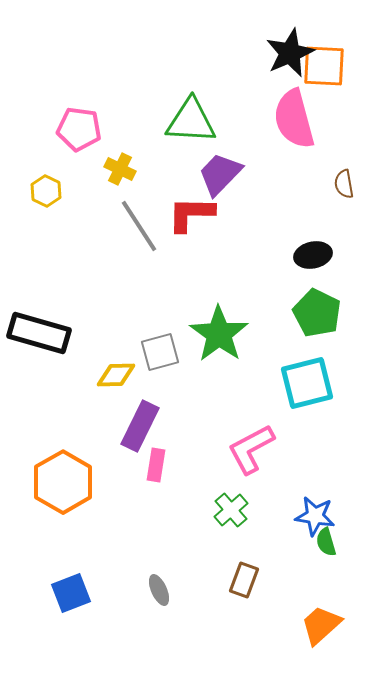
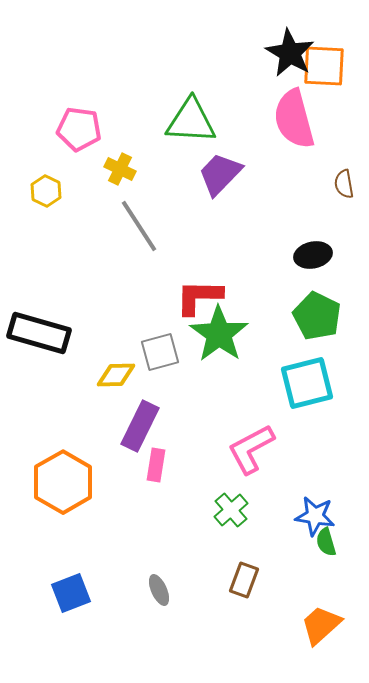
black star: rotated 18 degrees counterclockwise
red L-shape: moved 8 px right, 83 px down
green pentagon: moved 3 px down
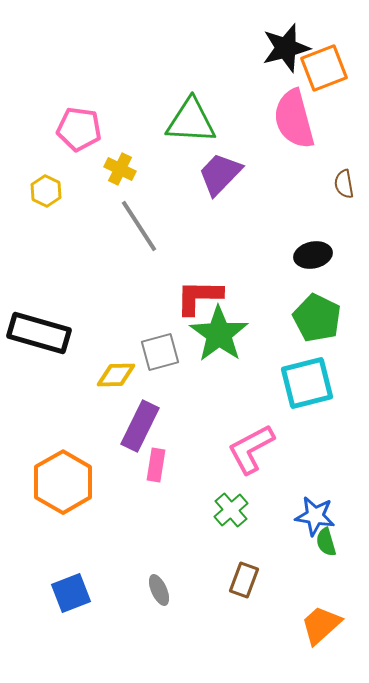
black star: moved 4 px left, 5 px up; rotated 27 degrees clockwise
orange square: moved 2 px down; rotated 24 degrees counterclockwise
green pentagon: moved 2 px down
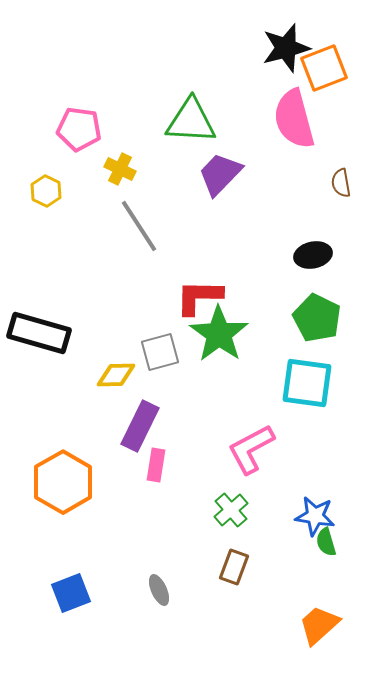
brown semicircle: moved 3 px left, 1 px up
cyan square: rotated 22 degrees clockwise
brown rectangle: moved 10 px left, 13 px up
orange trapezoid: moved 2 px left
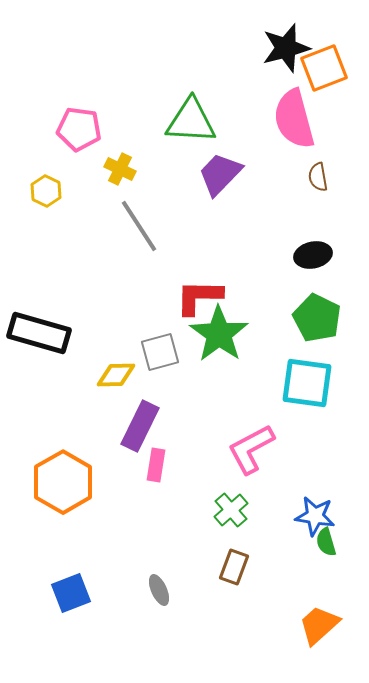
brown semicircle: moved 23 px left, 6 px up
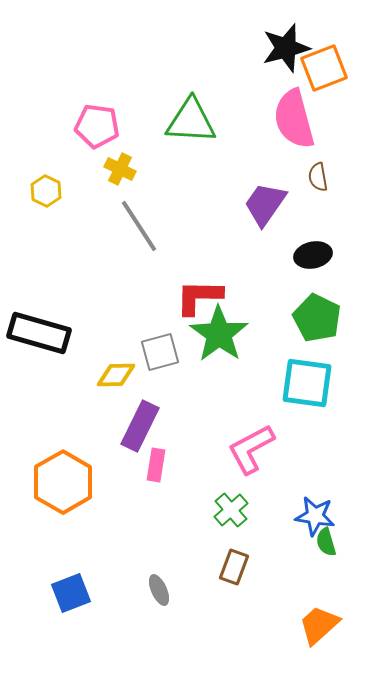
pink pentagon: moved 18 px right, 3 px up
purple trapezoid: moved 45 px right, 30 px down; rotated 9 degrees counterclockwise
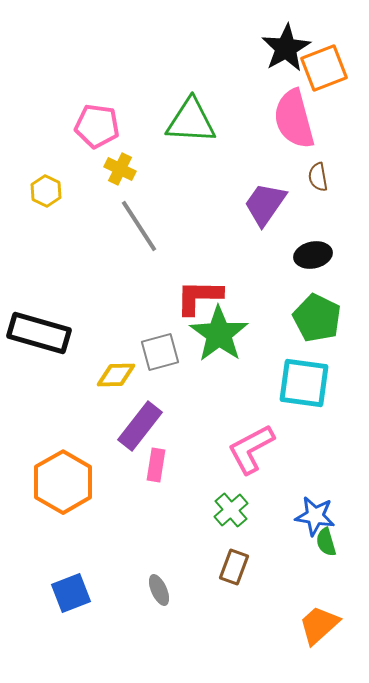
black star: rotated 15 degrees counterclockwise
cyan square: moved 3 px left
purple rectangle: rotated 12 degrees clockwise
